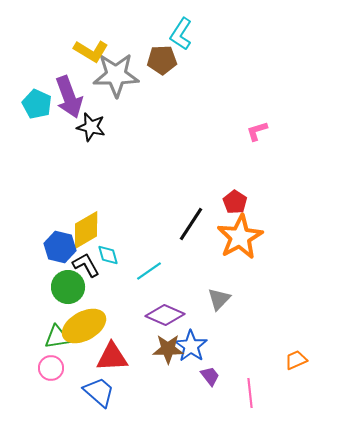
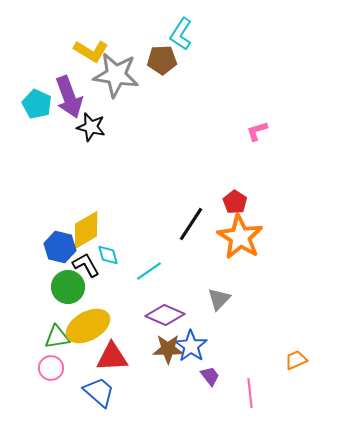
gray star: rotated 9 degrees clockwise
orange star: rotated 12 degrees counterclockwise
yellow ellipse: moved 4 px right
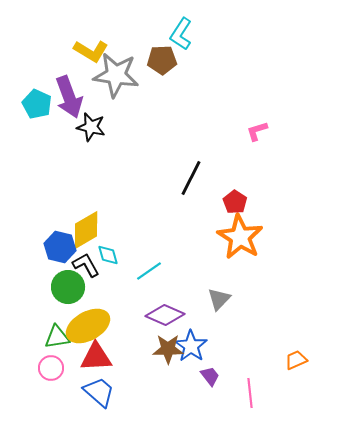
black line: moved 46 px up; rotated 6 degrees counterclockwise
red triangle: moved 16 px left
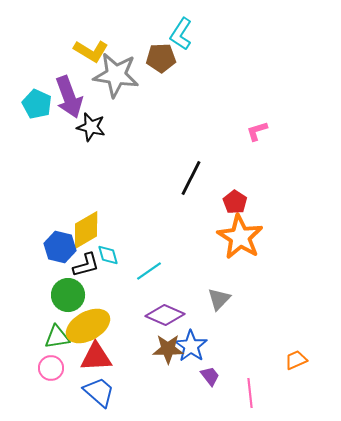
brown pentagon: moved 1 px left, 2 px up
black L-shape: rotated 104 degrees clockwise
green circle: moved 8 px down
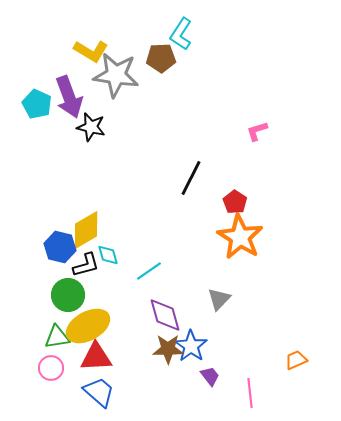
purple diamond: rotated 51 degrees clockwise
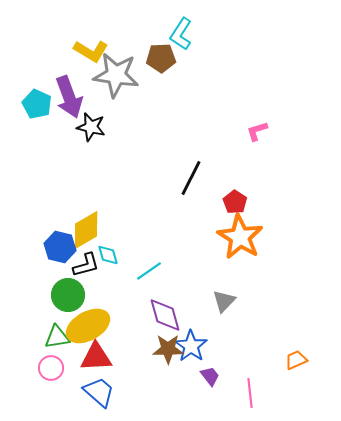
gray triangle: moved 5 px right, 2 px down
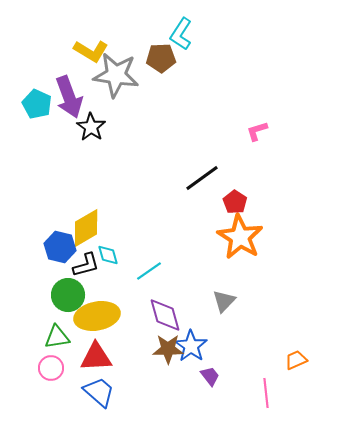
black star: rotated 20 degrees clockwise
black line: moved 11 px right; rotated 27 degrees clockwise
yellow diamond: moved 2 px up
yellow ellipse: moved 9 px right, 10 px up; rotated 18 degrees clockwise
pink line: moved 16 px right
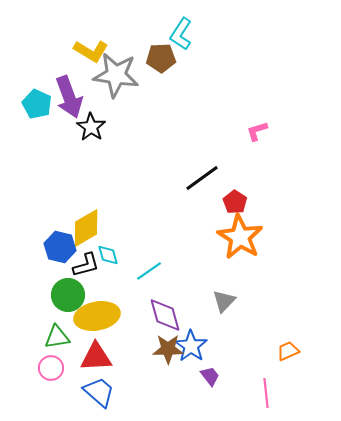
orange trapezoid: moved 8 px left, 9 px up
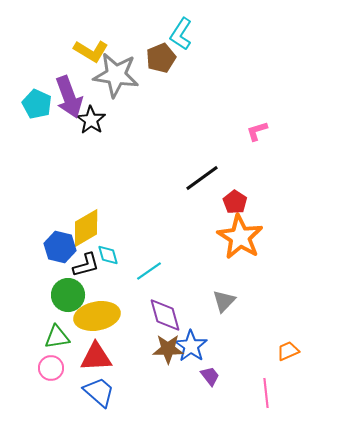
brown pentagon: rotated 20 degrees counterclockwise
black star: moved 7 px up
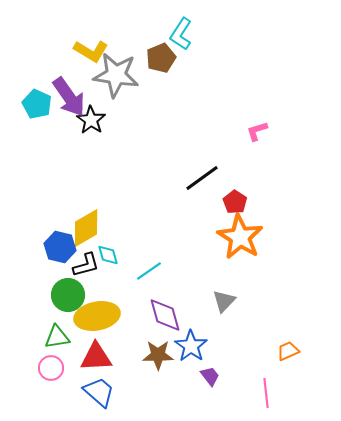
purple arrow: rotated 15 degrees counterclockwise
brown star: moved 10 px left, 6 px down
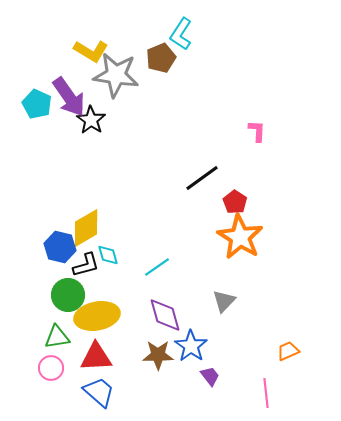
pink L-shape: rotated 110 degrees clockwise
cyan line: moved 8 px right, 4 px up
